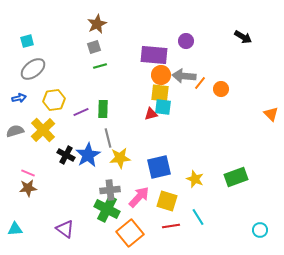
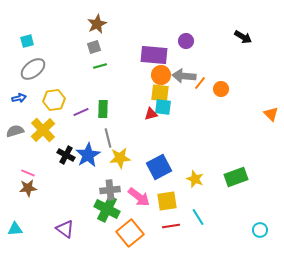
blue square at (159, 167): rotated 15 degrees counterclockwise
pink arrow at (139, 197): rotated 85 degrees clockwise
yellow square at (167, 201): rotated 25 degrees counterclockwise
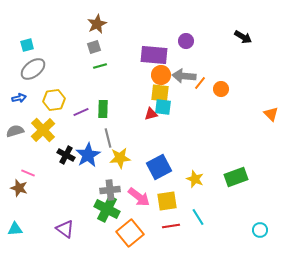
cyan square at (27, 41): moved 4 px down
brown star at (28, 188): moved 9 px left; rotated 24 degrees clockwise
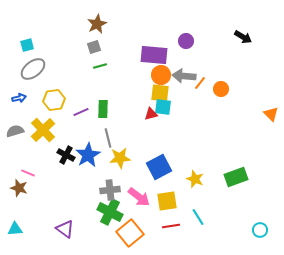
green cross at (107, 209): moved 3 px right, 3 px down
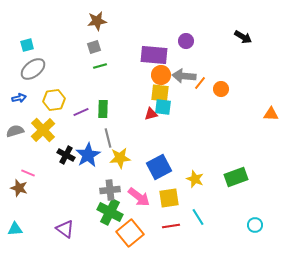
brown star at (97, 24): moved 3 px up; rotated 18 degrees clockwise
orange triangle at (271, 114): rotated 42 degrees counterclockwise
yellow square at (167, 201): moved 2 px right, 3 px up
cyan circle at (260, 230): moved 5 px left, 5 px up
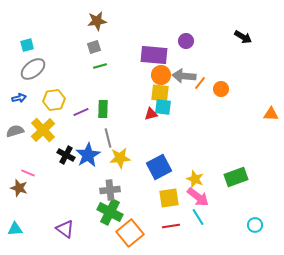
pink arrow at (139, 197): moved 59 px right
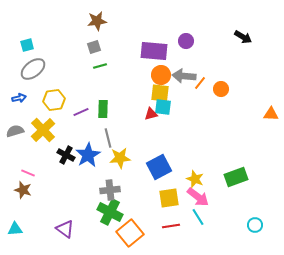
purple rectangle at (154, 55): moved 4 px up
brown star at (19, 188): moved 4 px right, 2 px down
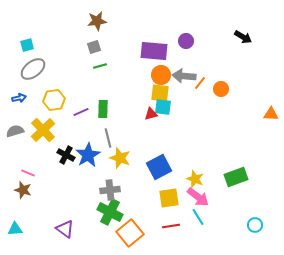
yellow star at (120, 158): rotated 25 degrees clockwise
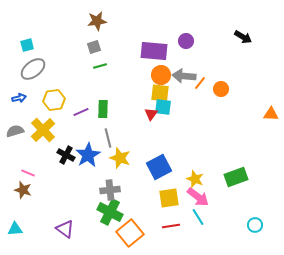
red triangle at (151, 114): rotated 40 degrees counterclockwise
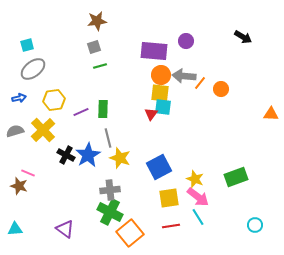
brown star at (23, 190): moved 4 px left, 4 px up
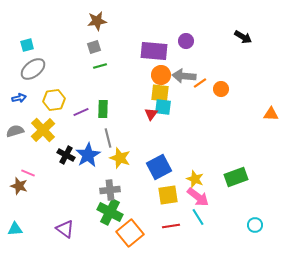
orange line at (200, 83): rotated 16 degrees clockwise
yellow square at (169, 198): moved 1 px left, 3 px up
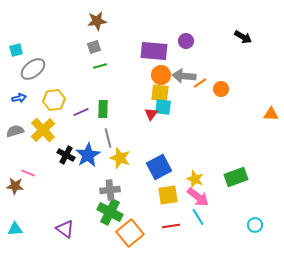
cyan square at (27, 45): moved 11 px left, 5 px down
brown star at (19, 186): moved 4 px left; rotated 12 degrees counterclockwise
